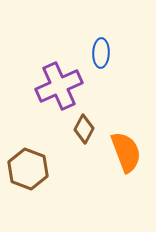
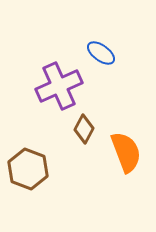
blue ellipse: rotated 56 degrees counterclockwise
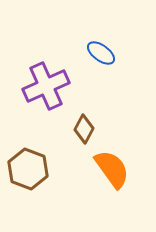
purple cross: moved 13 px left
orange semicircle: moved 14 px left, 17 px down; rotated 15 degrees counterclockwise
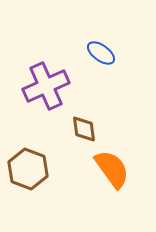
brown diamond: rotated 36 degrees counterclockwise
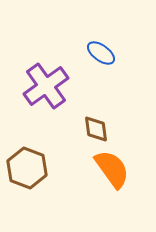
purple cross: rotated 12 degrees counterclockwise
brown diamond: moved 12 px right
brown hexagon: moved 1 px left, 1 px up
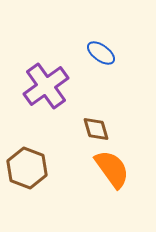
brown diamond: rotated 8 degrees counterclockwise
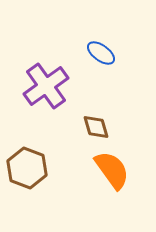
brown diamond: moved 2 px up
orange semicircle: moved 1 px down
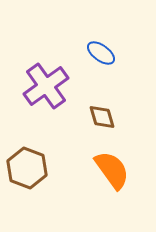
brown diamond: moved 6 px right, 10 px up
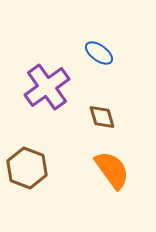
blue ellipse: moved 2 px left
purple cross: moved 1 px right, 1 px down
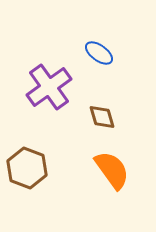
purple cross: moved 2 px right
